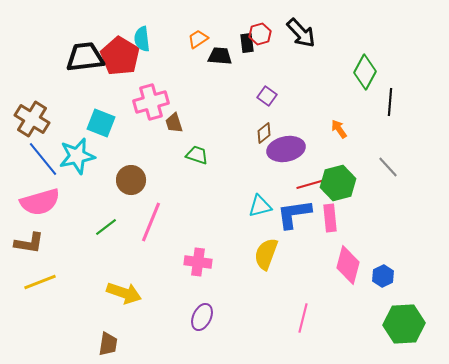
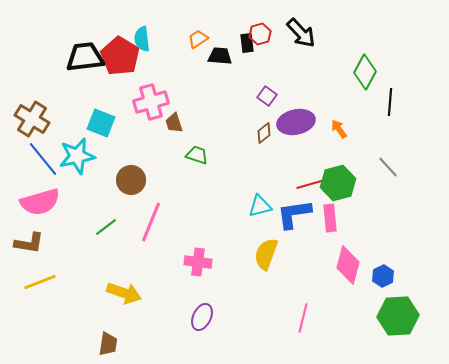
purple ellipse at (286, 149): moved 10 px right, 27 px up
green hexagon at (404, 324): moved 6 px left, 8 px up
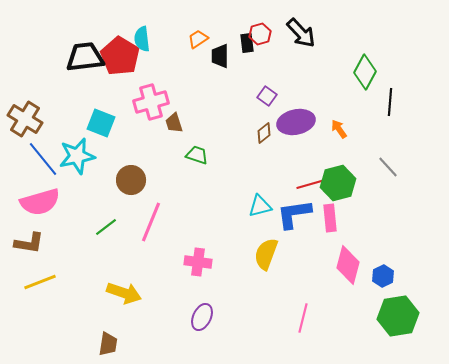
black trapezoid at (220, 56): rotated 95 degrees counterclockwise
brown cross at (32, 119): moved 7 px left
green hexagon at (398, 316): rotated 6 degrees counterclockwise
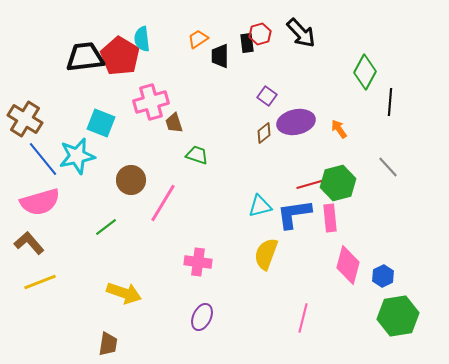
pink line at (151, 222): moved 12 px right, 19 px up; rotated 9 degrees clockwise
brown L-shape at (29, 243): rotated 140 degrees counterclockwise
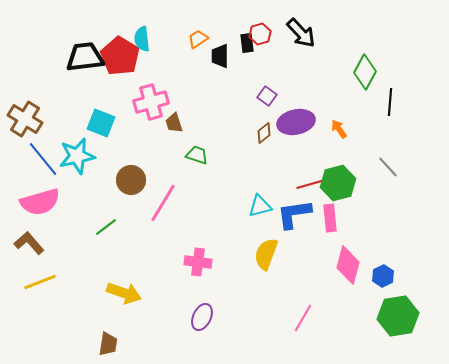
pink line at (303, 318): rotated 16 degrees clockwise
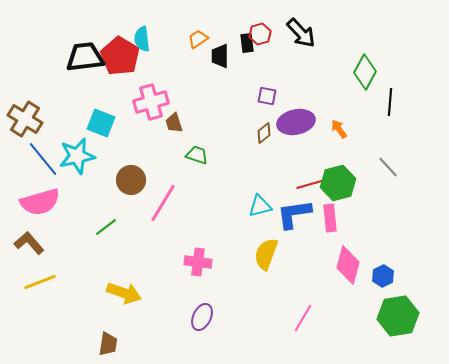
purple square at (267, 96): rotated 24 degrees counterclockwise
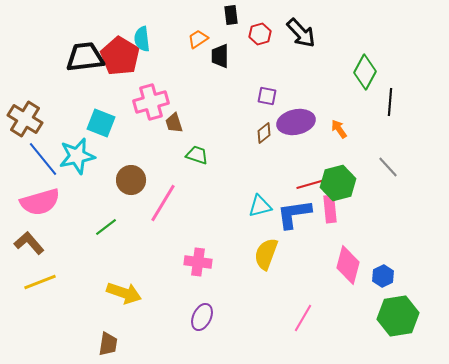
black rectangle at (247, 43): moved 16 px left, 28 px up
pink rectangle at (330, 218): moved 9 px up
